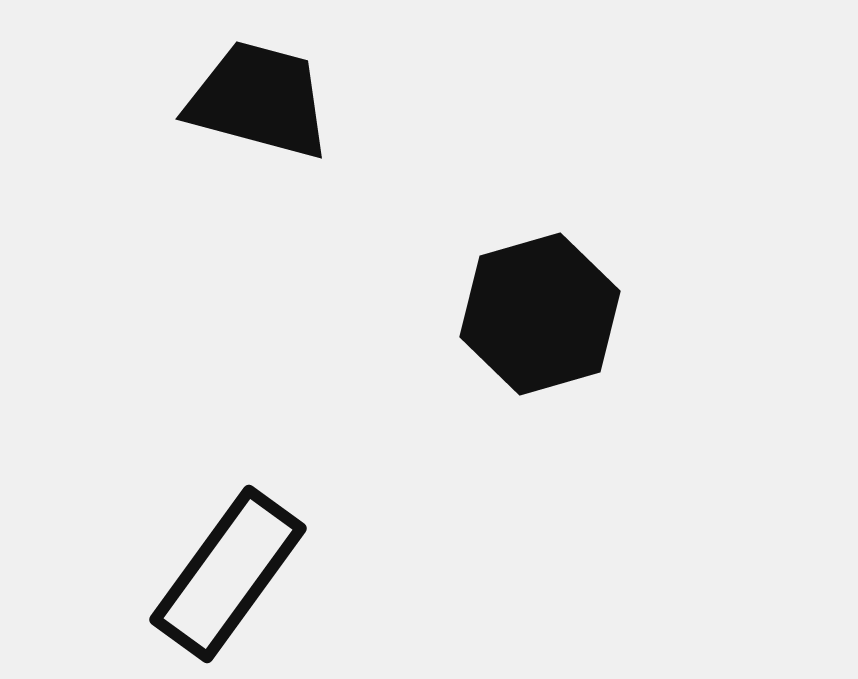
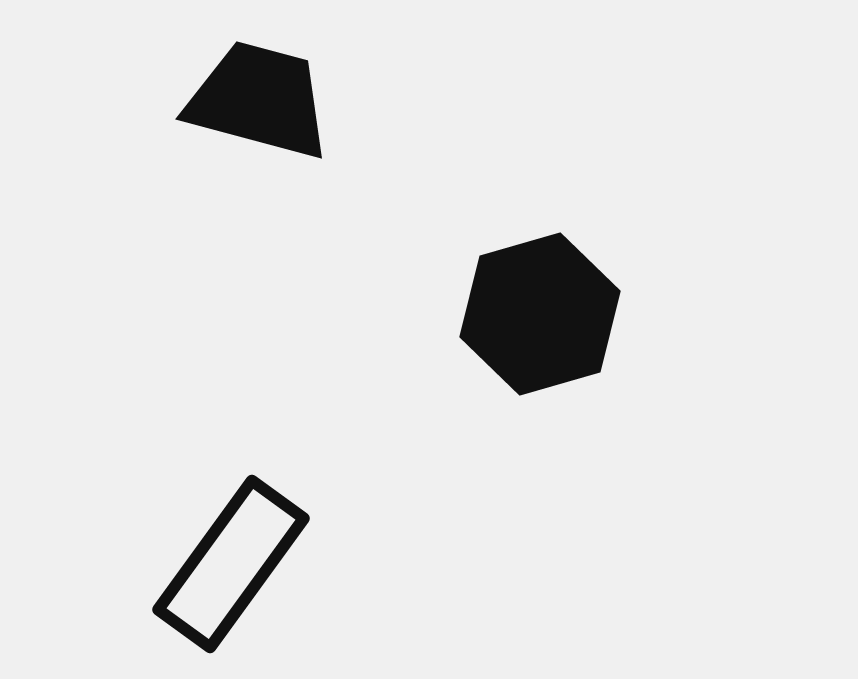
black rectangle: moved 3 px right, 10 px up
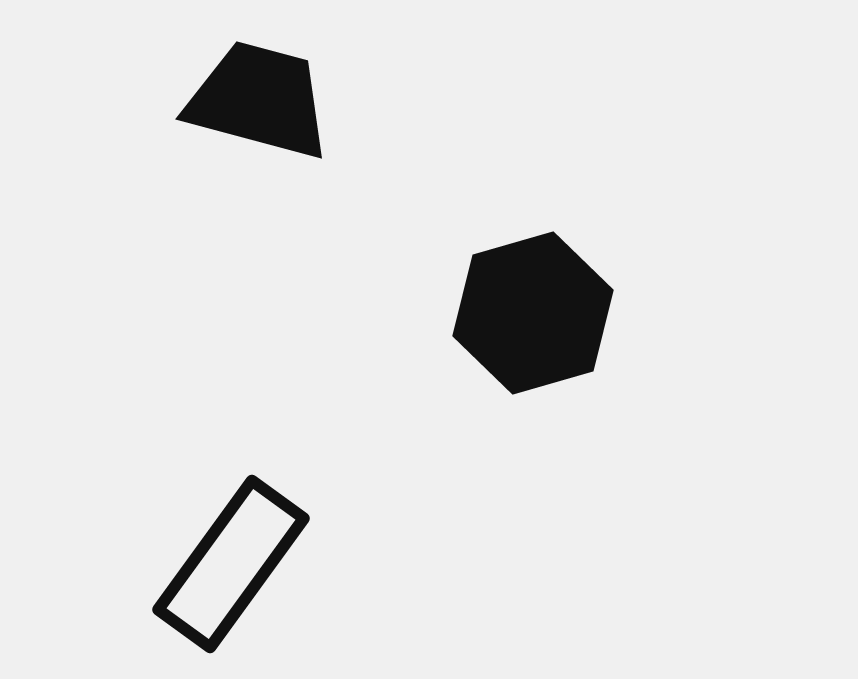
black hexagon: moved 7 px left, 1 px up
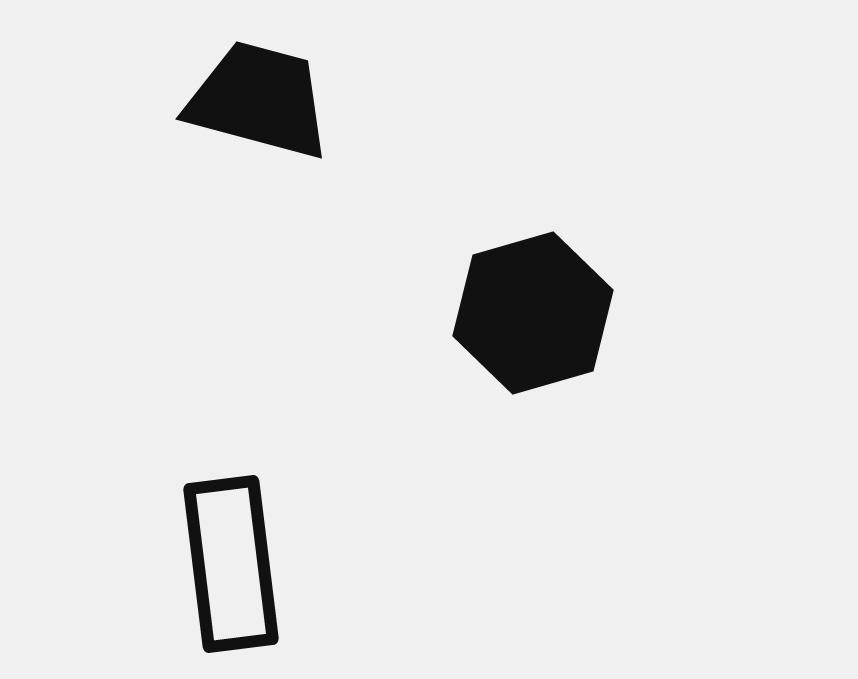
black rectangle: rotated 43 degrees counterclockwise
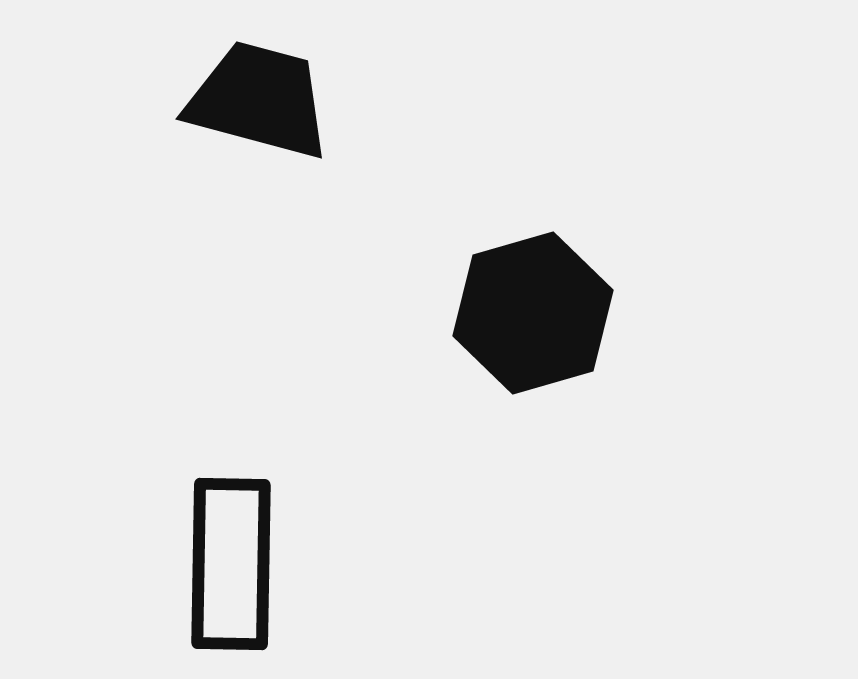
black rectangle: rotated 8 degrees clockwise
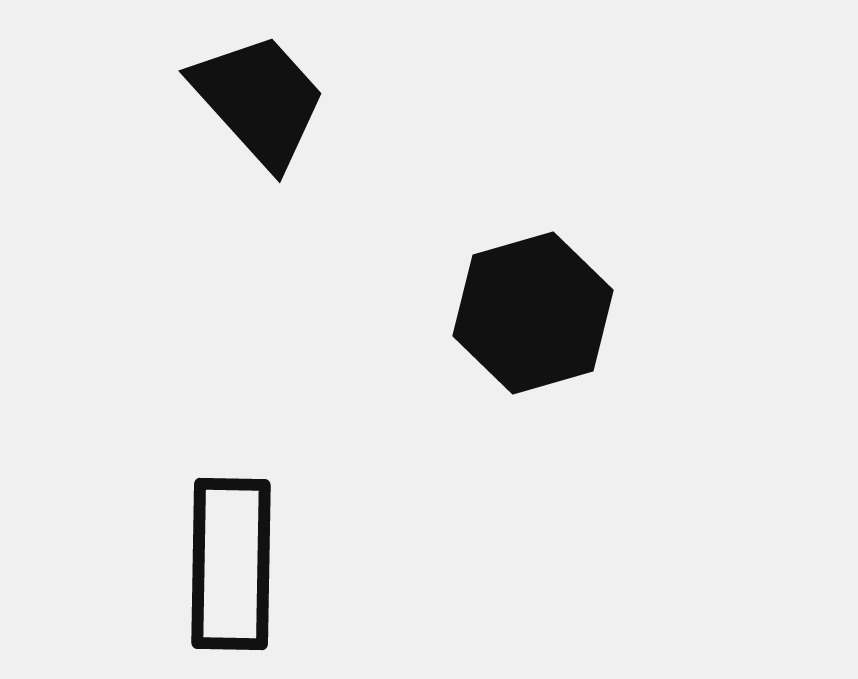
black trapezoid: rotated 33 degrees clockwise
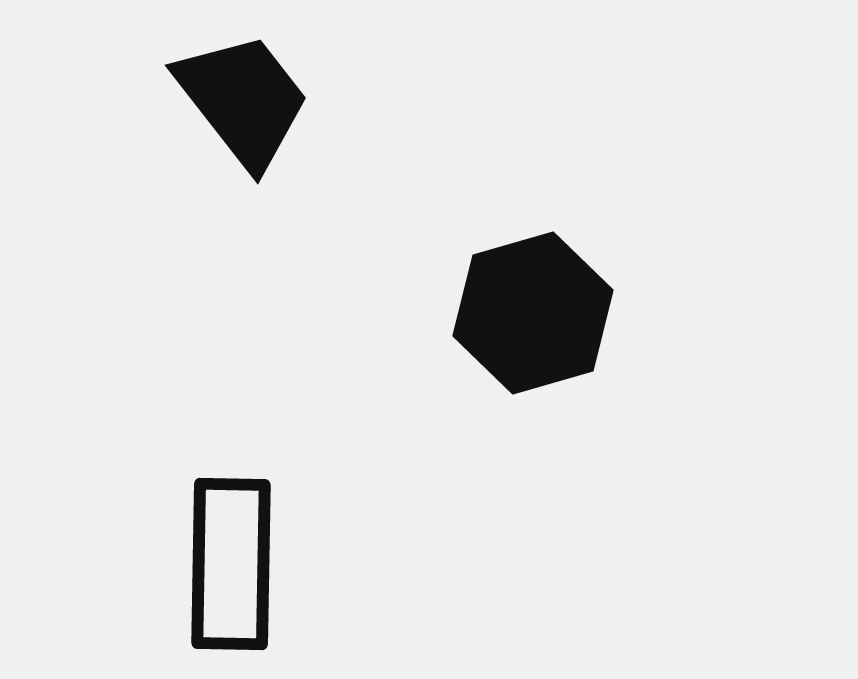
black trapezoid: moved 16 px left; rotated 4 degrees clockwise
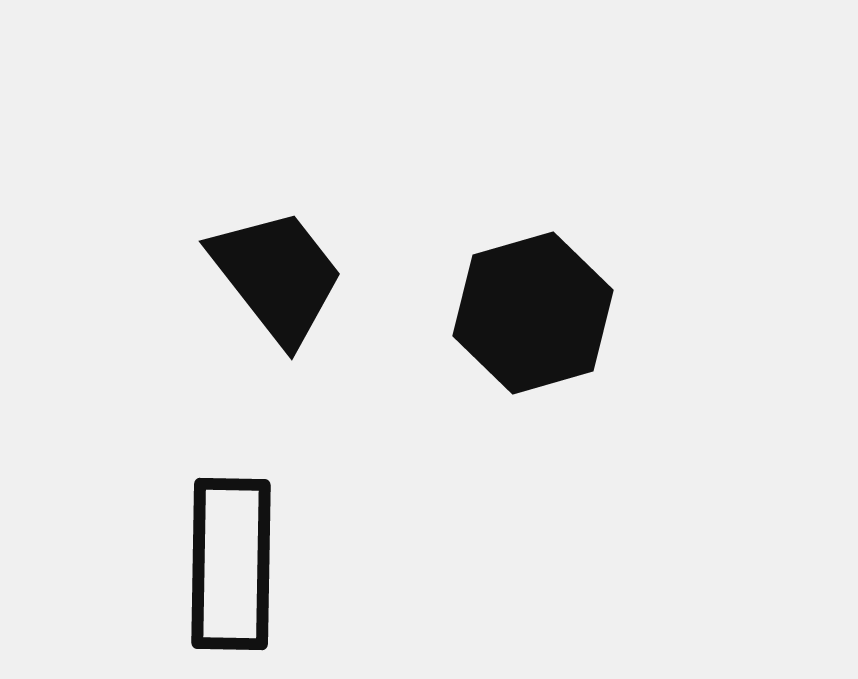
black trapezoid: moved 34 px right, 176 px down
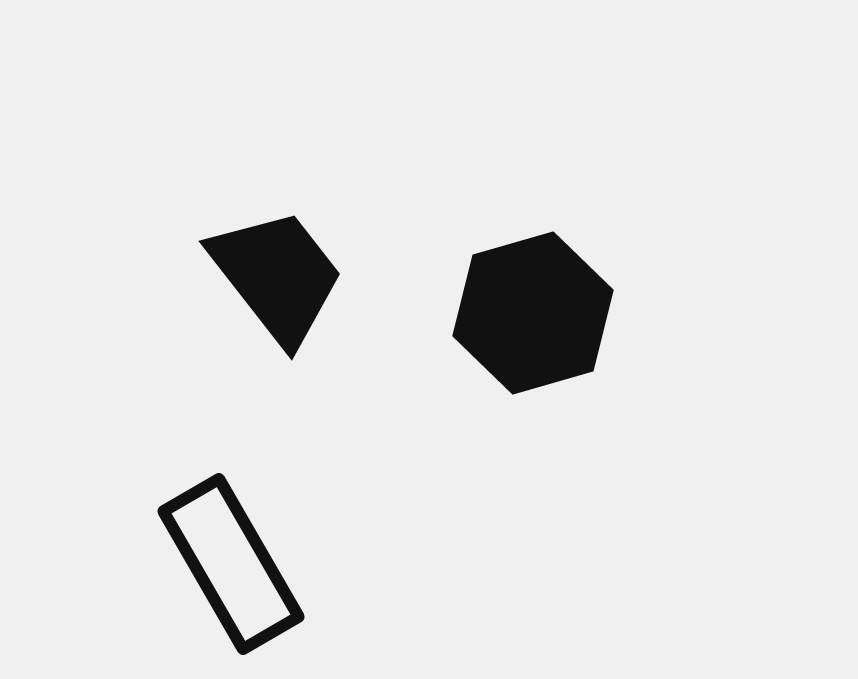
black rectangle: rotated 31 degrees counterclockwise
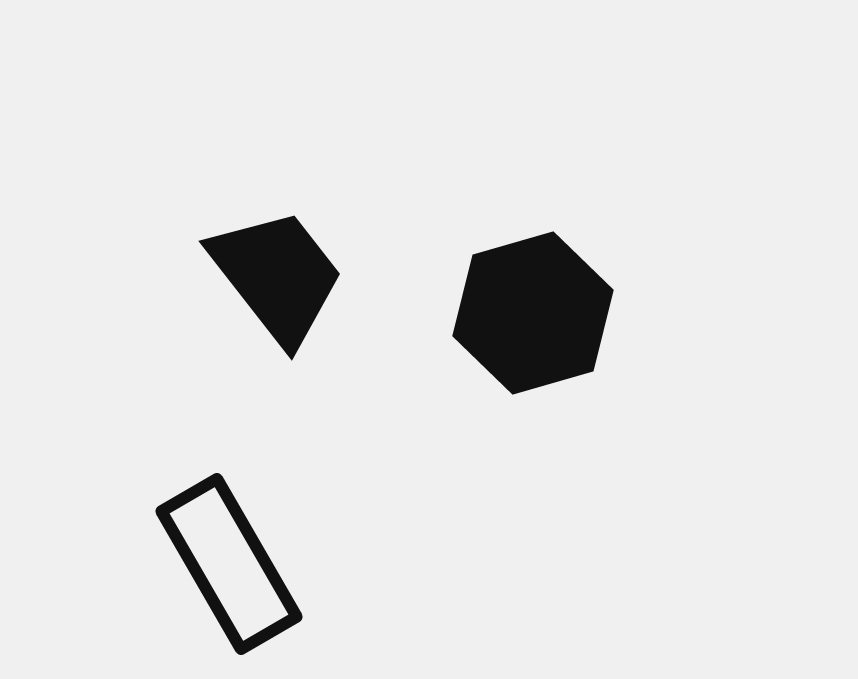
black rectangle: moved 2 px left
